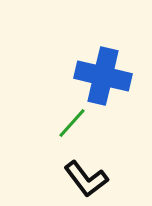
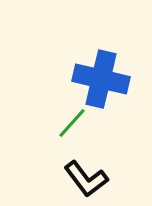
blue cross: moved 2 px left, 3 px down
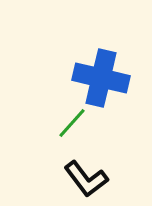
blue cross: moved 1 px up
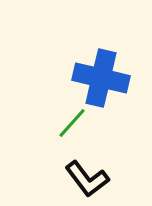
black L-shape: moved 1 px right
